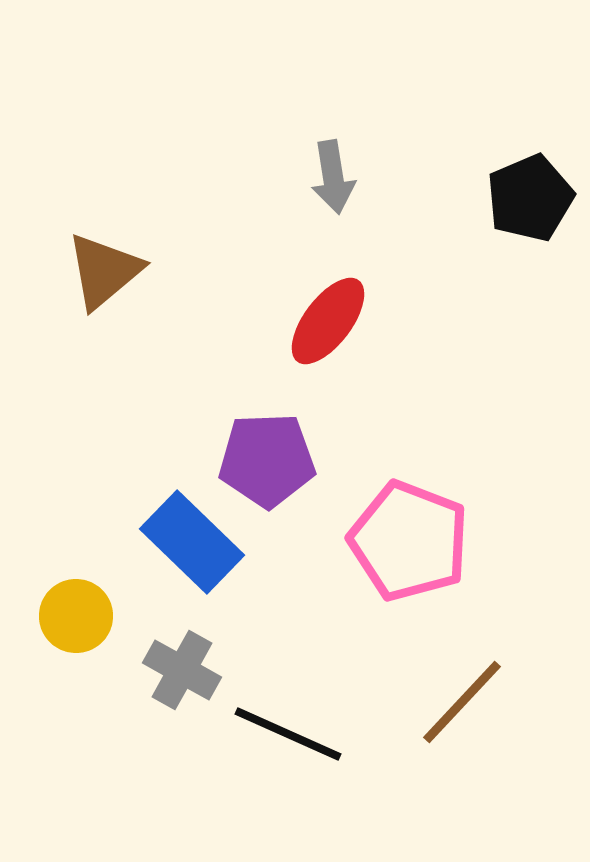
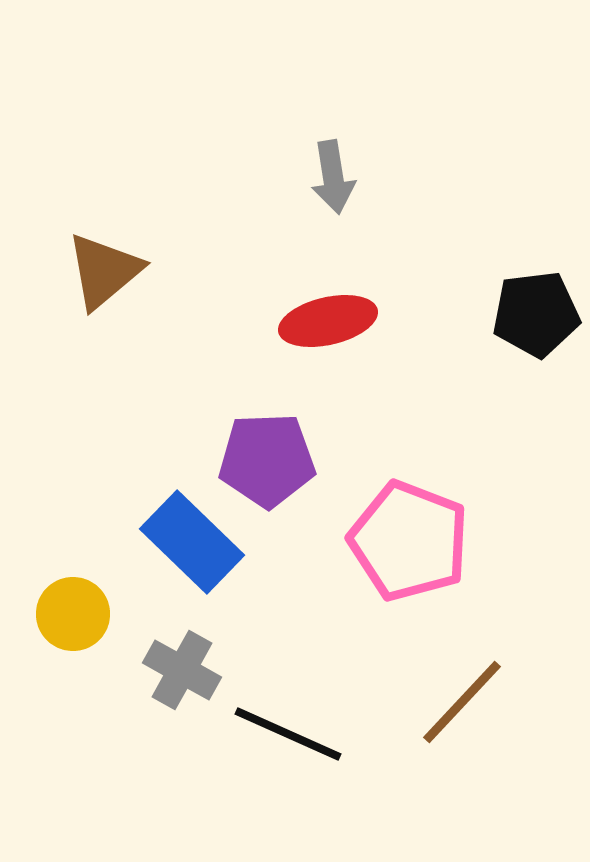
black pentagon: moved 6 px right, 116 px down; rotated 16 degrees clockwise
red ellipse: rotated 40 degrees clockwise
yellow circle: moved 3 px left, 2 px up
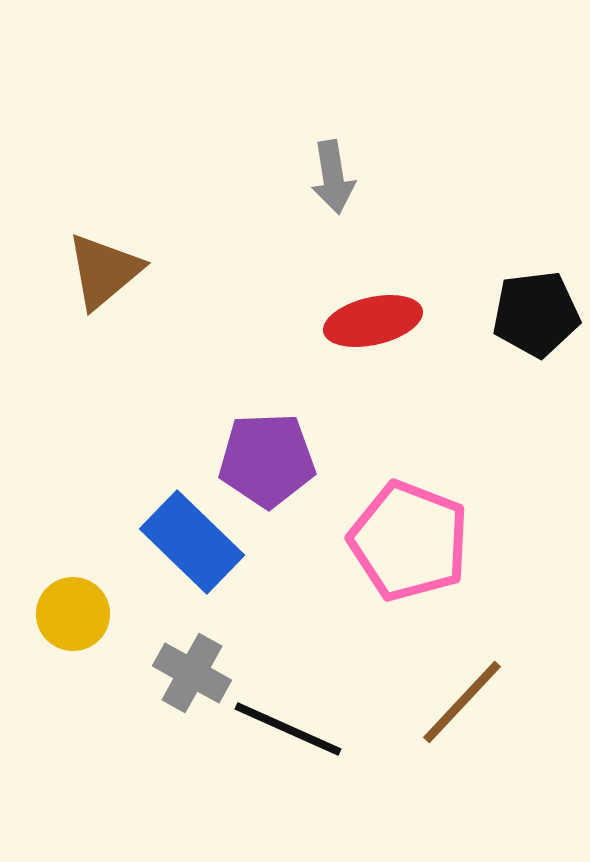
red ellipse: moved 45 px right
gray cross: moved 10 px right, 3 px down
black line: moved 5 px up
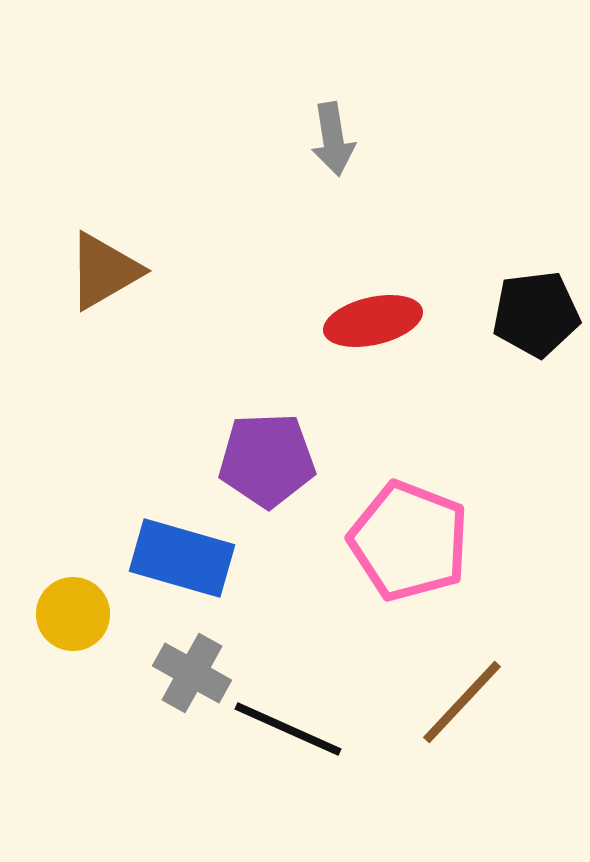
gray arrow: moved 38 px up
brown triangle: rotated 10 degrees clockwise
blue rectangle: moved 10 px left, 16 px down; rotated 28 degrees counterclockwise
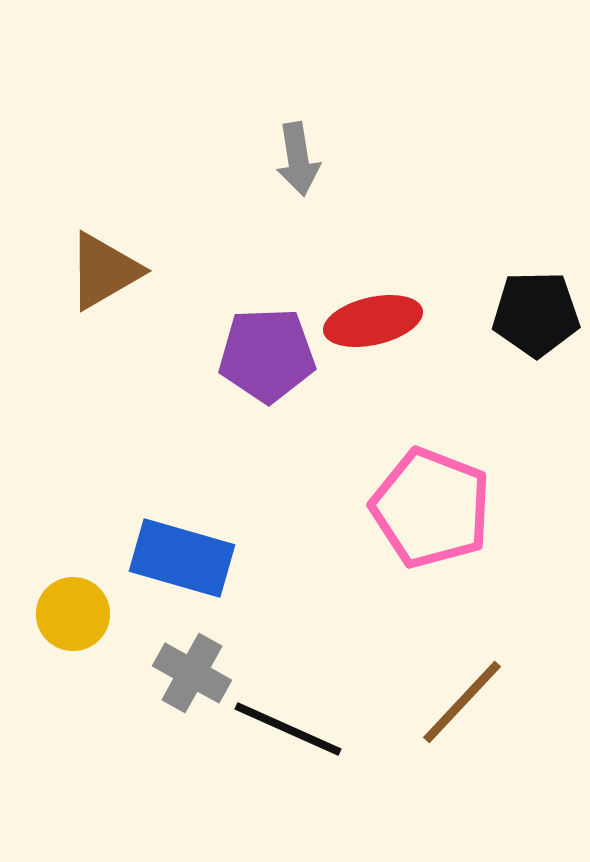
gray arrow: moved 35 px left, 20 px down
black pentagon: rotated 6 degrees clockwise
purple pentagon: moved 105 px up
pink pentagon: moved 22 px right, 33 px up
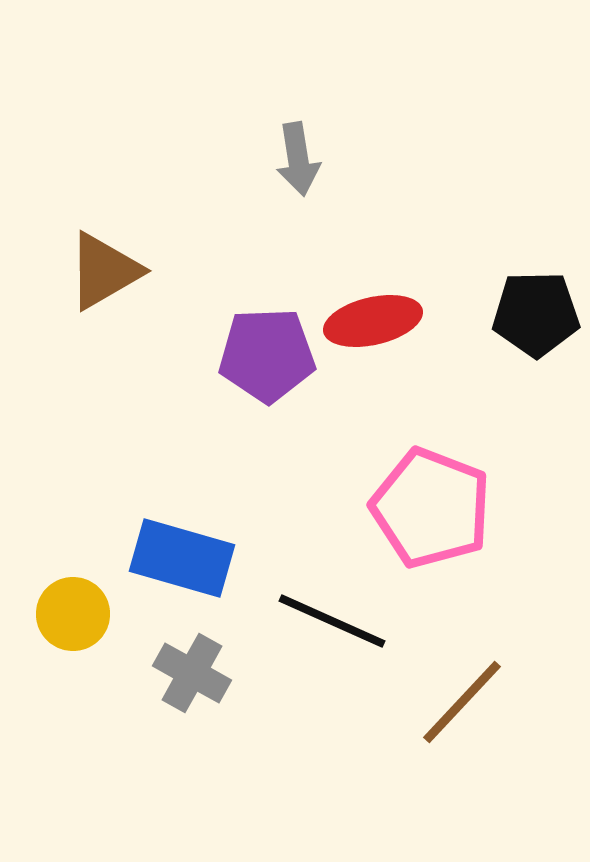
black line: moved 44 px right, 108 px up
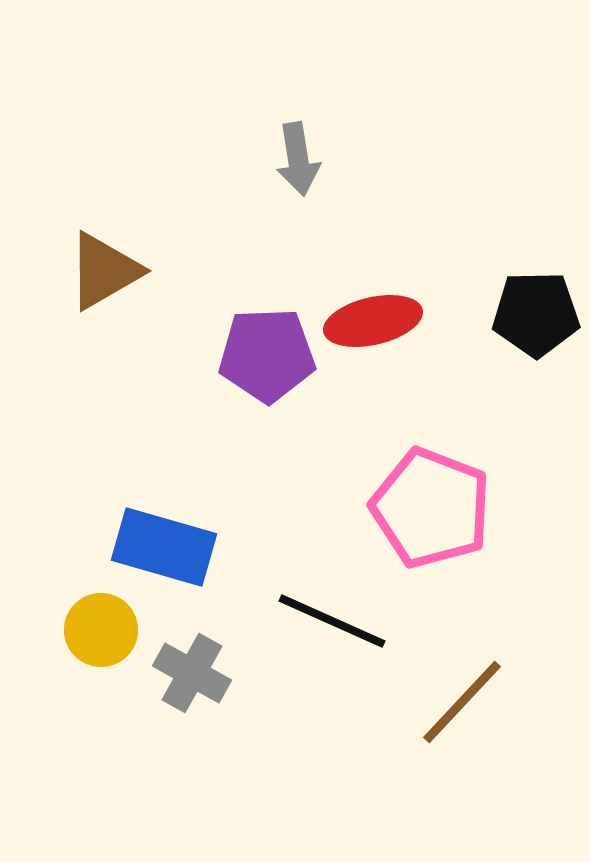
blue rectangle: moved 18 px left, 11 px up
yellow circle: moved 28 px right, 16 px down
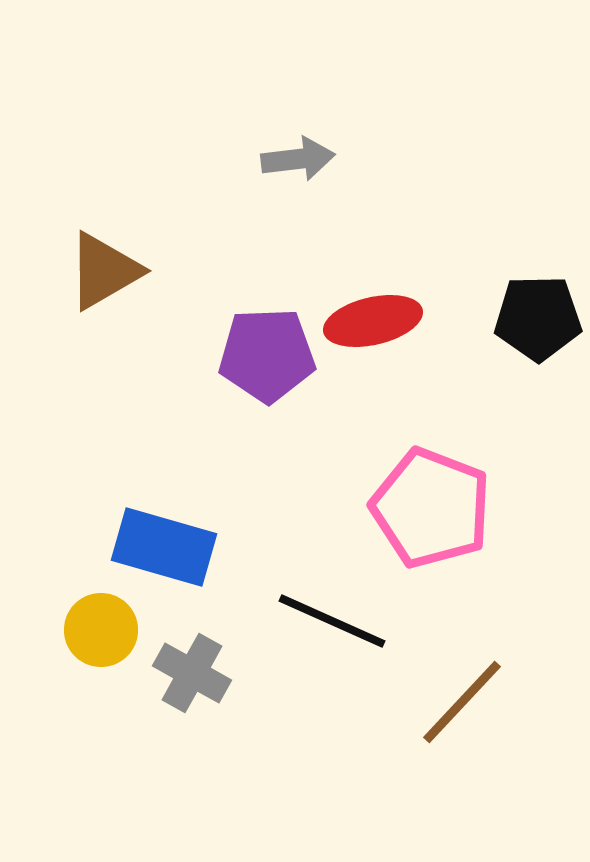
gray arrow: rotated 88 degrees counterclockwise
black pentagon: moved 2 px right, 4 px down
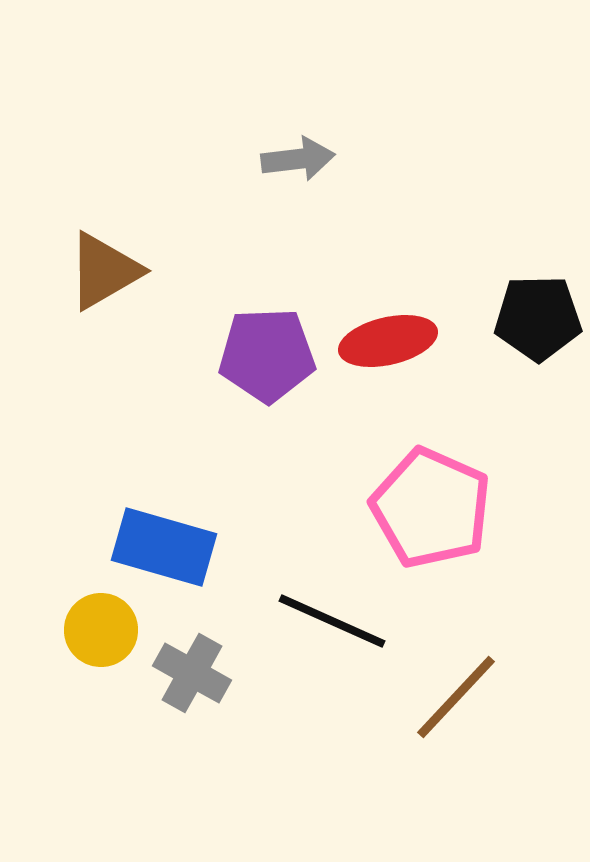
red ellipse: moved 15 px right, 20 px down
pink pentagon: rotated 3 degrees clockwise
brown line: moved 6 px left, 5 px up
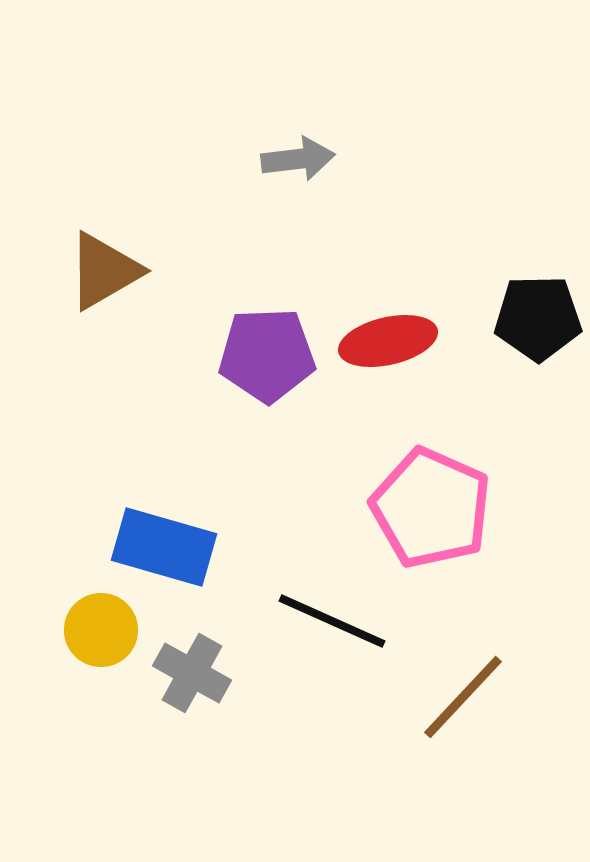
brown line: moved 7 px right
